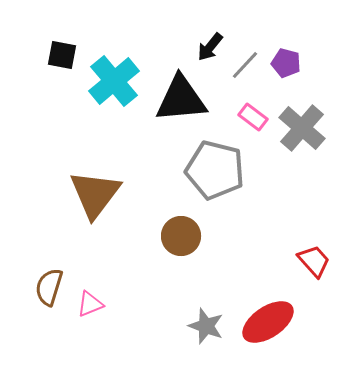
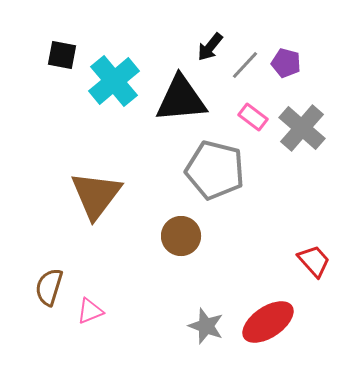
brown triangle: moved 1 px right, 1 px down
pink triangle: moved 7 px down
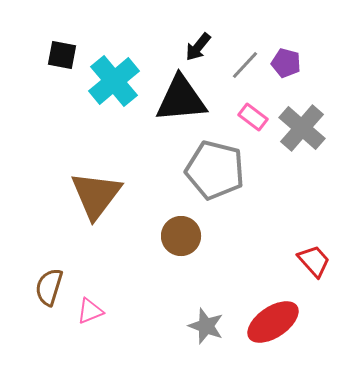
black arrow: moved 12 px left
red ellipse: moved 5 px right
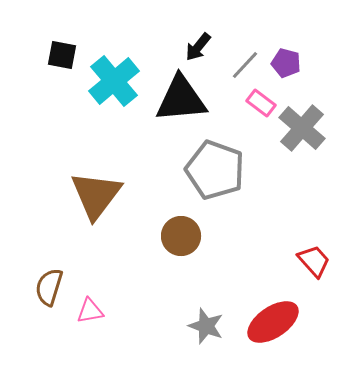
pink rectangle: moved 8 px right, 14 px up
gray pentagon: rotated 6 degrees clockwise
pink triangle: rotated 12 degrees clockwise
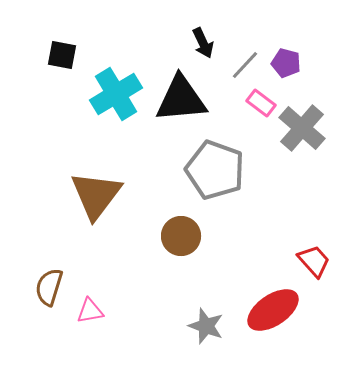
black arrow: moved 5 px right, 4 px up; rotated 64 degrees counterclockwise
cyan cross: moved 2 px right, 13 px down; rotated 9 degrees clockwise
red ellipse: moved 12 px up
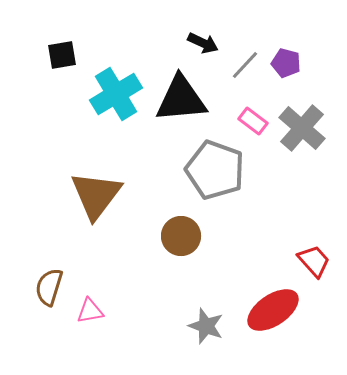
black arrow: rotated 40 degrees counterclockwise
black square: rotated 20 degrees counterclockwise
pink rectangle: moved 8 px left, 18 px down
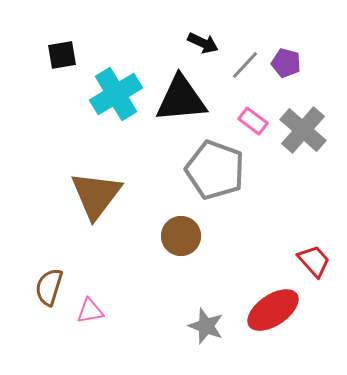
gray cross: moved 1 px right, 2 px down
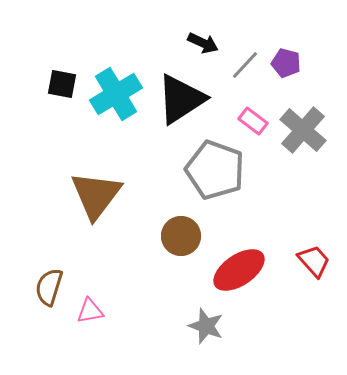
black square: moved 29 px down; rotated 20 degrees clockwise
black triangle: rotated 28 degrees counterclockwise
red ellipse: moved 34 px left, 40 px up
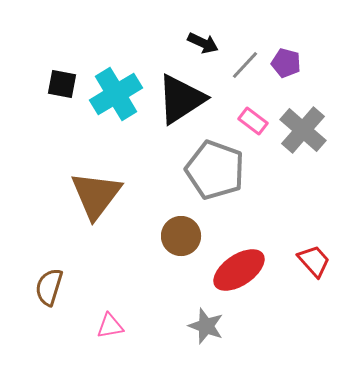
pink triangle: moved 20 px right, 15 px down
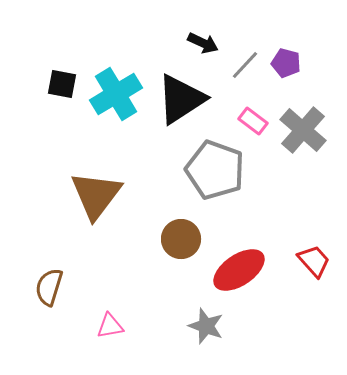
brown circle: moved 3 px down
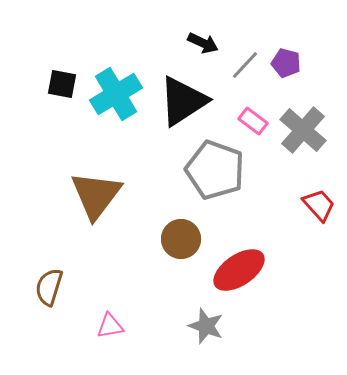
black triangle: moved 2 px right, 2 px down
red trapezoid: moved 5 px right, 56 px up
